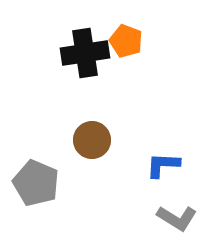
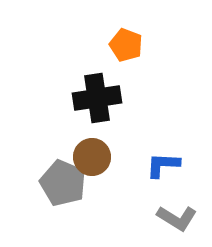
orange pentagon: moved 4 px down
black cross: moved 12 px right, 45 px down
brown circle: moved 17 px down
gray pentagon: moved 27 px right
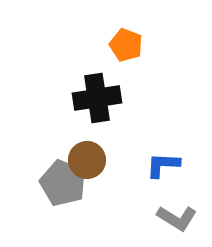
brown circle: moved 5 px left, 3 px down
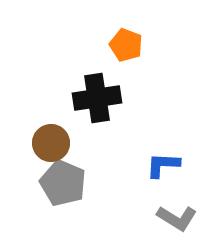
brown circle: moved 36 px left, 17 px up
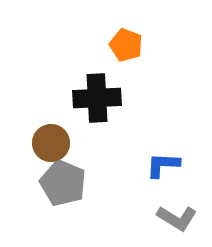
black cross: rotated 6 degrees clockwise
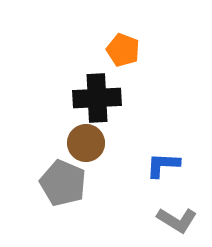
orange pentagon: moved 3 px left, 5 px down
brown circle: moved 35 px right
gray L-shape: moved 2 px down
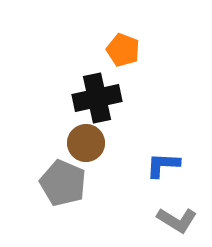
black cross: rotated 9 degrees counterclockwise
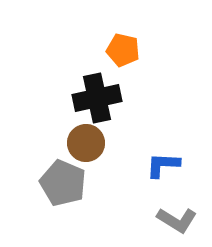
orange pentagon: rotated 8 degrees counterclockwise
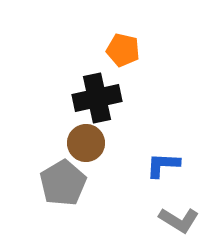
gray pentagon: rotated 18 degrees clockwise
gray L-shape: moved 2 px right
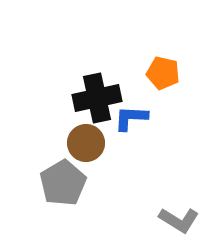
orange pentagon: moved 40 px right, 23 px down
blue L-shape: moved 32 px left, 47 px up
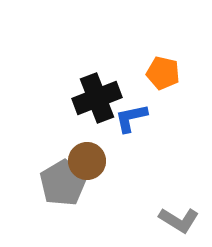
black cross: rotated 9 degrees counterclockwise
blue L-shape: rotated 15 degrees counterclockwise
brown circle: moved 1 px right, 18 px down
